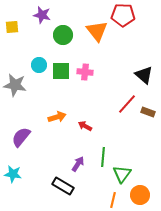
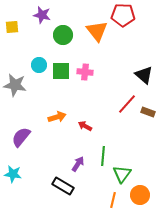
green line: moved 1 px up
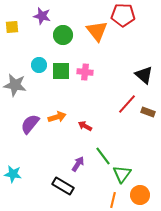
purple star: moved 1 px down
purple semicircle: moved 9 px right, 13 px up
green line: rotated 42 degrees counterclockwise
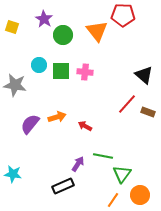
purple star: moved 2 px right, 3 px down; rotated 18 degrees clockwise
yellow square: rotated 24 degrees clockwise
green line: rotated 42 degrees counterclockwise
black rectangle: rotated 55 degrees counterclockwise
orange line: rotated 21 degrees clockwise
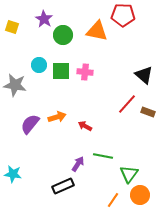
orange triangle: rotated 40 degrees counterclockwise
green triangle: moved 7 px right
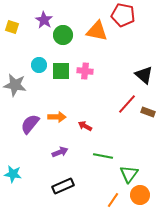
red pentagon: rotated 10 degrees clockwise
purple star: moved 1 px down
pink cross: moved 1 px up
orange arrow: rotated 18 degrees clockwise
purple arrow: moved 18 px left, 12 px up; rotated 35 degrees clockwise
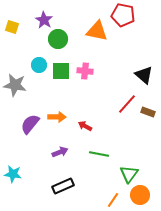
green circle: moved 5 px left, 4 px down
green line: moved 4 px left, 2 px up
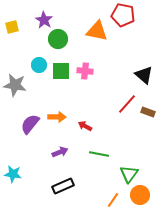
yellow square: rotated 32 degrees counterclockwise
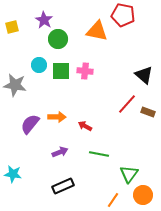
orange circle: moved 3 px right
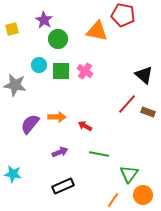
yellow square: moved 2 px down
pink cross: rotated 28 degrees clockwise
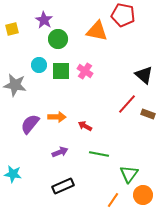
brown rectangle: moved 2 px down
